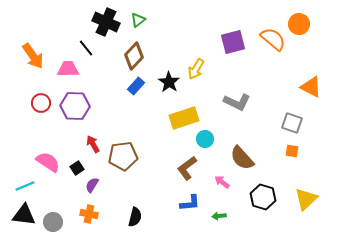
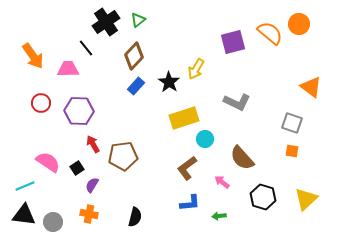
black cross: rotated 32 degrees clockwise
orange semicircle: moved 3 px left, 6 px up
orange triangle: rotated 10 degrees clockwise
purple hexagon: moved 4 px right, 5 px down
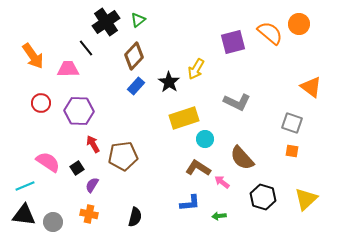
brown L-shape: moved 11 px right; rotated 70 degrees clockwise
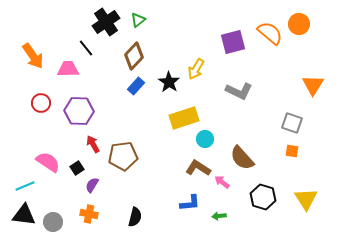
orange triangle: moved 2 px right, 2 px up; rotated 25 degrees clockwise
gray L-shape: moved 2 px right, 11 px up
yellow triangle: rotated 20 degrees counterclockwise
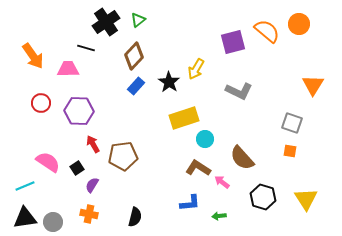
orange semicircle: moved 3 px left, 2 px up
black line: rotated 36 degrees counterclockwise
orange square: moved 2 px left
black triangle: moved 1 px right, 3 px down; rotated 15 degrees counterclockwise
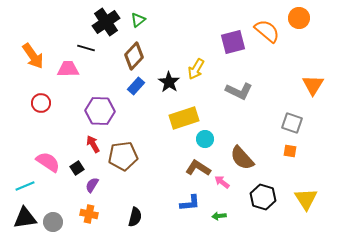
orange circle: moved 6 px up
purple hexagon: moved 21 px right
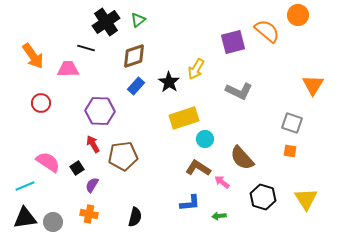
orange circle: moved 1 px left, 3 px up
brown diamond: rotated 28 degrees clockwise
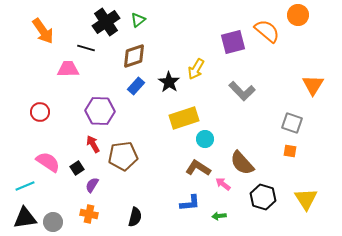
orange arrow: moved 10 px right, 25 px up
gray L-shape: moved 3 px right; rotated 20 degrees clockwise
red circle: moved 1 px left, 9 px down
brown semicircle: moved 5 px down
pink arrow: moved 1 px right, 2 px down
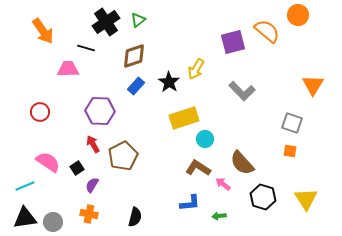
brown pentagon: rotated 20 degrees counterclockwise
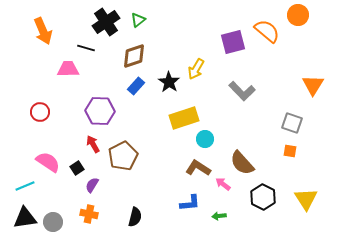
orange arrow: rotated 12 degrees clockwise
black hexagon: rotated 10 degrees clockwise
